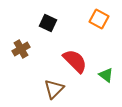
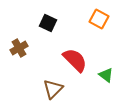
brown cross: moved 2 px left, 1 px up
red semicircle: moved 1 px up
brown triangle: moved 1 px left
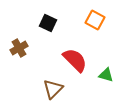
orange square: moved 4 px left, 1 px down
green triangle: rotated 21 degrees counterclockwise
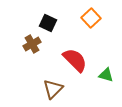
orange square: moved 4 px left, 2 px up; rotated 18 degrees clockwise
brown cross: moved 13 px right, 4 px up
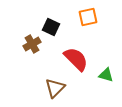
orange square: moved 3 px left, 1 px up; rotated 30 degrees clockwise
black square: moved 3 px right, 4 px down
red semicircle: moved 1 px right, 1 px up
brown triangle: moved 2 px right, 1 px up
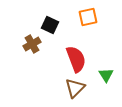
black square: moved 1 px left, 2 px up
red semicircle: rotated 24 degrees clockwise
green triangle: rotated 42 degrees clockwise
brown triangle: moved 20 px right
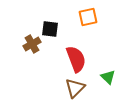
black square: moved 4 px down; rotated 18 degrees counterclockwise
green triangle: moved 2 px right, 2 px down; rotated 14 degrees counterclockwise
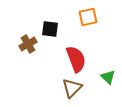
brown cross: moved 4 px left
brown triangle: moved 3 px left
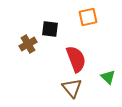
brown triangle: rotated 25 degrees counterclockwise
